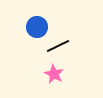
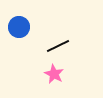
blue circle: moved 18 px left
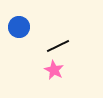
pink star: moved 4 px up
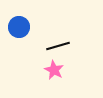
black line: rotated 10 degrees clockwise
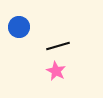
pink star: moved 2 px right, 1 px down
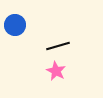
blue circle: moved 4 px left, 2 px up
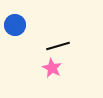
pink star: moved 4 px left, 3 px up
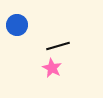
blue circle: moved 2 px right
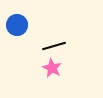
black line: moved 4 px left
